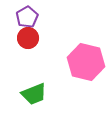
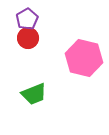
purple pentagon: moved 2 px down
pink hexagon: moved 2 px left, 4 px up
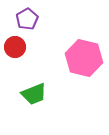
red circle: moved 13 px left, 9 px down
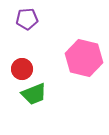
purple pentagon: rotated 25 degrees clockwise
red circle: moved 7 px right, 22 px down
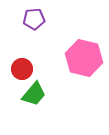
purple pentagon: moved 7 px right
green trapezoid: rotated 28 degrees counterclockwise
